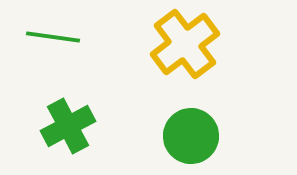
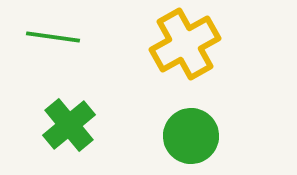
yellow cross: rotated 8 degrees clockwise
green cross: moved 1 px right, 1 px up; rotated 12 degrees counterclockwise
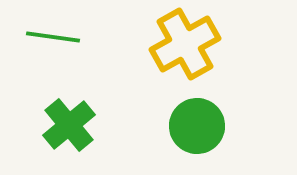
green circle: moved 6 px right, 10 px up
